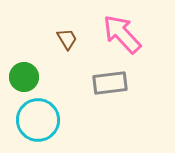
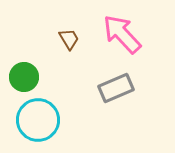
brown trapezoid: moved 2 px right
gray rectangle: moved 6 px right, 5 px down; rotated 16 degrees counterclockwise
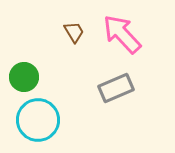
brown trapezoid: moved 5 px right, 7 px up
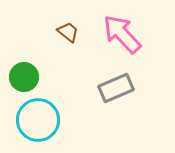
brown trapezoid: moved 6 px left; rotated 20 degrees counterclockwise
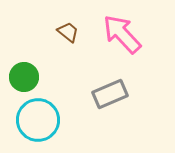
gray rectangle: moved 6 px left, 6 px down
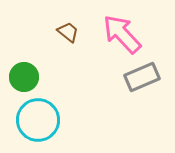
gray rectangle: moved 32 px right, 17 px up
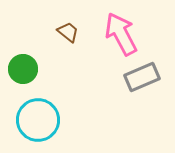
pink arrow: moved 1 px left; rotated 15 degrees clockwise
green circle: moved 1 px left, 8 px up
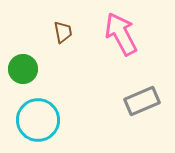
brown trapezoid: moved 5 px left; rotated 40 degrees clockwise
gray rectangle: moved 24 px down
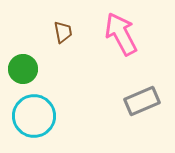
cyan circle: moved 4 px left, 4 px up
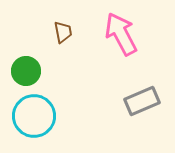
green circle: moved 3 px right, 2 px down
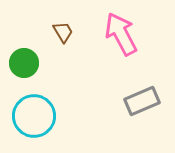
brown trapezoid: rotated 20 degrees counterclockwise
green circle: moved 2 px left, 8 px up
